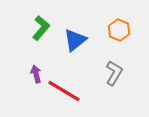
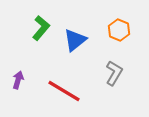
purple arrow: moved 18 px left, 6 px down; rotated 30 degrees clockwise
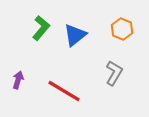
orange hexagon: moved 3 px right, 1 px up
blue triangle: moved 5 px up
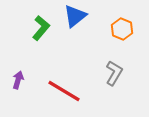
blue triangle: moved 19 px up
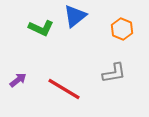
green L-shape: rotated 75 degrees clockwise
gray L-shape: rotated 50 degrees clockwise
purple arrow: rotated 36 degrees clockwise
red line: moved 2 px up
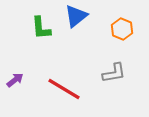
blue triangle: moved 1 px right
green L-shape: rotated 60 degrees clockwise
purple arrow: moved 3 px left
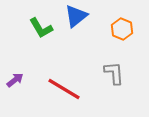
green L-shape: rotated 25 degrees counterclockwise
gray L-shape: rotated 85 degrees counterclockwise
